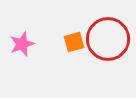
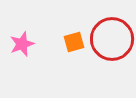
red circle: moved 4 px right
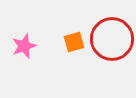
pink star: moved 2 px right, 2 px down
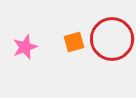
pink star: moved 1 px right, 1 px down
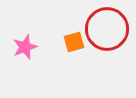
red circle: moved 5 px left, 10 px up
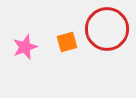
orange square: moved 7 px left
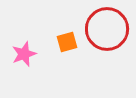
pink star: moved 1 px left, 7 px down
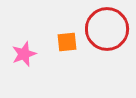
orange square: rotated 10 degrees clockwise
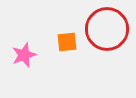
pink star: moved 1 px down
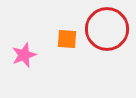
orange square: moved 3 px up; rotated 10 degrees clockwise
